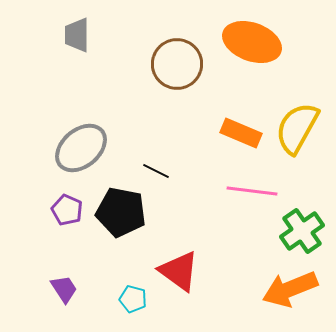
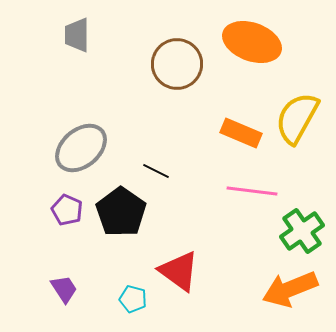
yellow semicircle: moved 10 px up
black pentagon: rotated 24 degrees clockwise
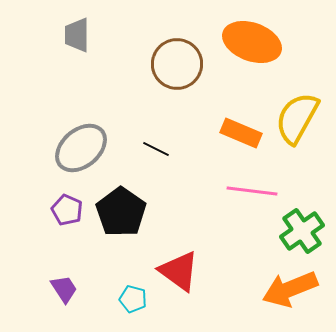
black line: moved 22 px up
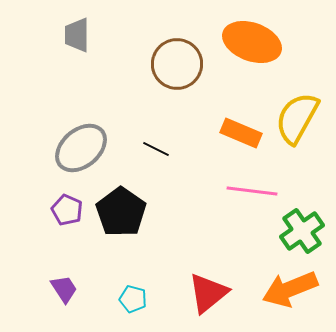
red triangle: moved 29 px right, 22 px down; rotated 45 degrees clockwise
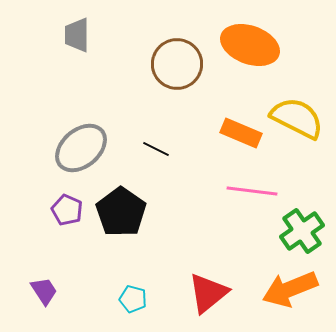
orange ellipse: moved 2 px left, 3 px down
yellow semicircle: rotated 88 degrees clockwise
purple trapezoid: moved 20 px left, 2 px down
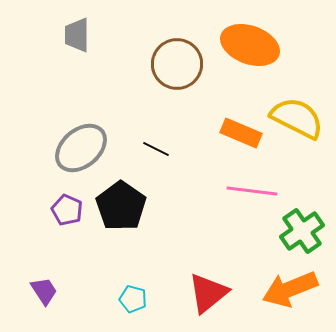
black pentagon: moved 6 px up
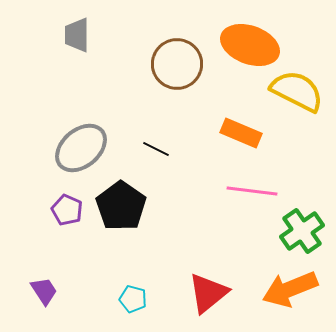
yellow semicircle: moved 27 px up
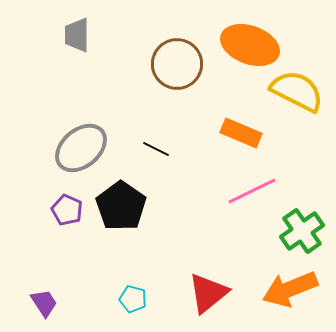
pink line: rotated 33 degrees counterclockwise
purple trapezoid: moved 12 px down
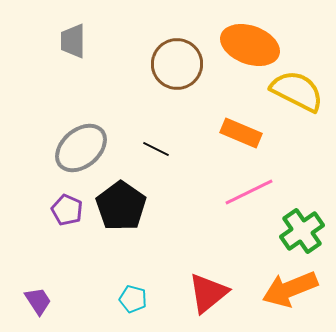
gray trapezoid: moved 4 px left, 6 px down
pink line: moved 3 px left, 1 px down
purple trapezoid: moved 6 px left, 2 px up
